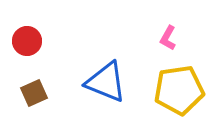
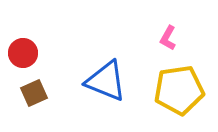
red circle: moved 4 px left, 12 px down
blue triangle: moved 1 px up
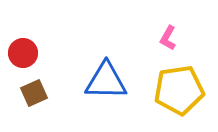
blue triangle: rotated 21 degrees counterclockwise
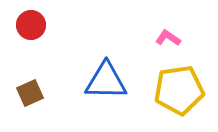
pink L-shape: rotated 95 degrees clockwise
red circle: moved 8 px right, 28 px up
brown square: moved 4 px left
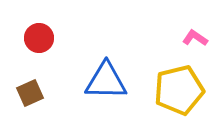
red circle: moved 8 px right, 13 px down
pink L-shape: moved 27 px right
yellow pentagon: rotated 6 degrees counterclockwise
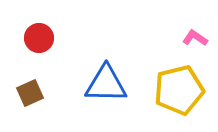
blue triangle: moved 3 px down
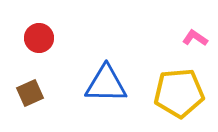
yellow pentagon: moved 3 px down; rotated 9 degrees clockwise
